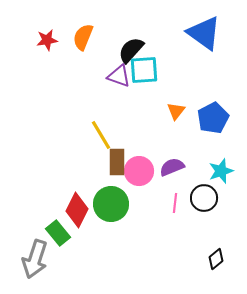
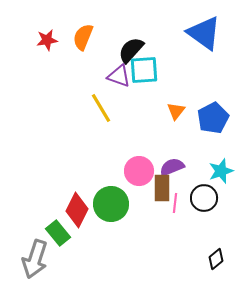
yellow line: moved 27 px up
brown rectangle: moved 45 px right, 26 px down
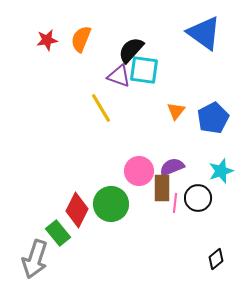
orange semicircle: moved 2 px left, 2 px down
cyan square: rotated 12 degrees clockwise
black circle: moved 6 px left
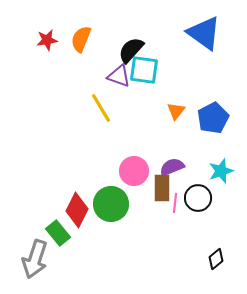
pink circle: moved 5 px left
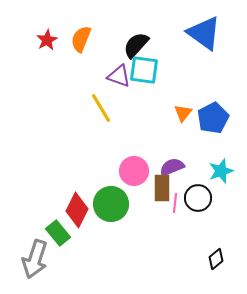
red star: rotated 20 degrees counterclockwise
black semicircle: moved 5 px right, 5 px up
orange triangle: moved 7 px right, 2 px down
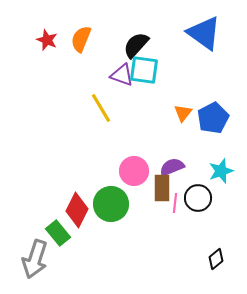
red star: rotated 20 degrees counterclockwise
purple triangle: moved 3 px right, 1 px up
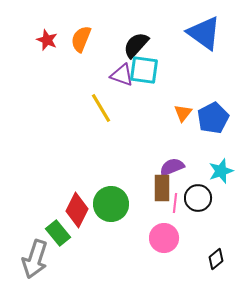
pink circle: moved 30 px right, 67 px down
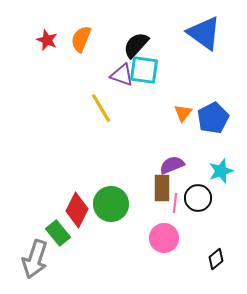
purple semicircle: moved 2 px up
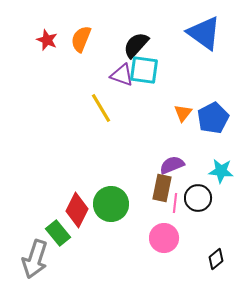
cyan star: rotated 25 degrees clockwise
brown rectangle: rotated 12 degrees clockwise
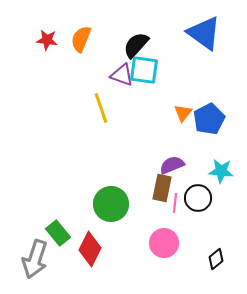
red star: rotated 15 degrees counterclockwise
yellow line: rotated 12 degrees clockwise
blue pentagon: moved 4 px left, 1 px down
red diamond: moved 13 px right, 39 px down
pink circle: moved 5 px down
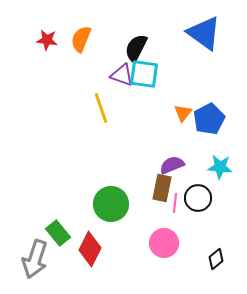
black semicircle: moved 3 px down; rotated 16 degrees counterclockwise
cyan square: moved 4 px down
cyan star: moved 1 px left, 4 px up
